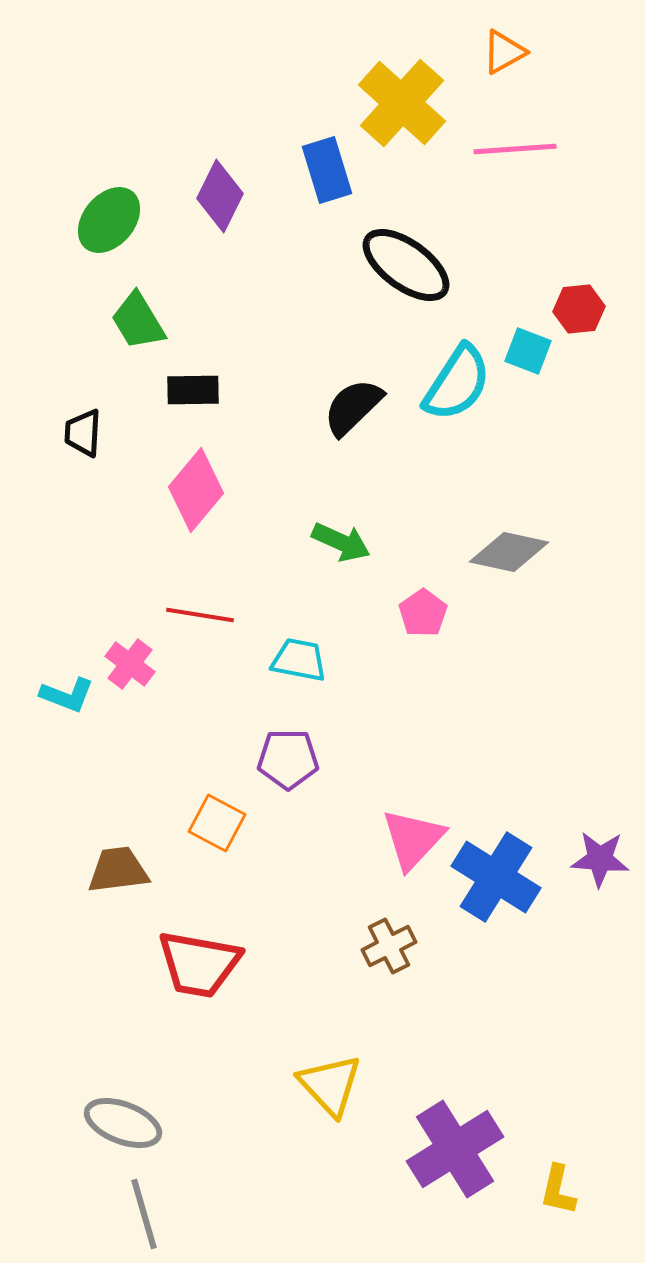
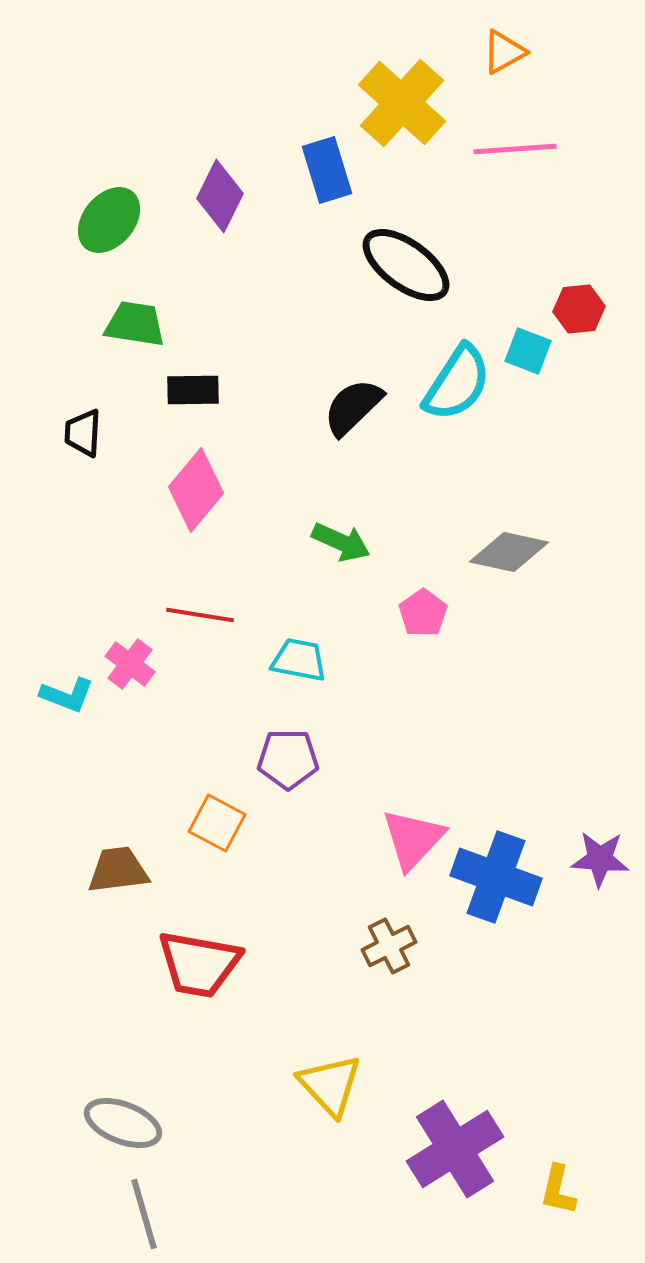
green trapezoid: moved 3 px left, 3 px down; rotated 130 degrees clockwise
blue cross: rotated 12 degrees counterclockwise
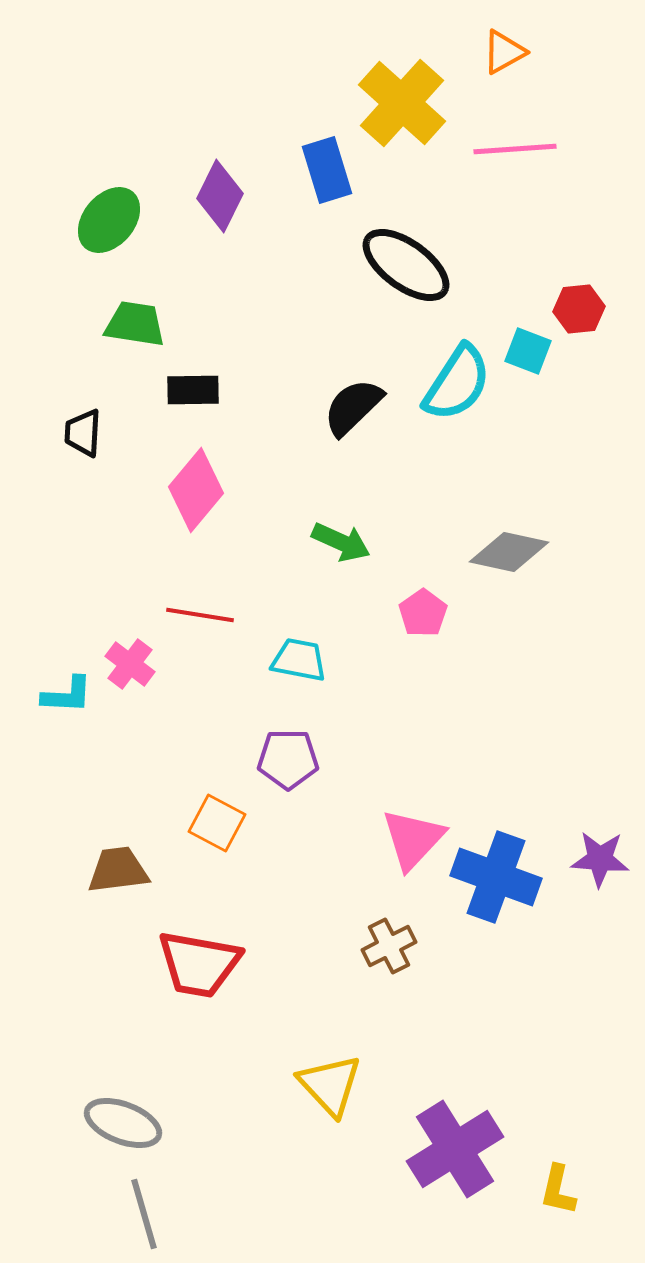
cyan L-shape: rotated 18 degrees counterclockwise
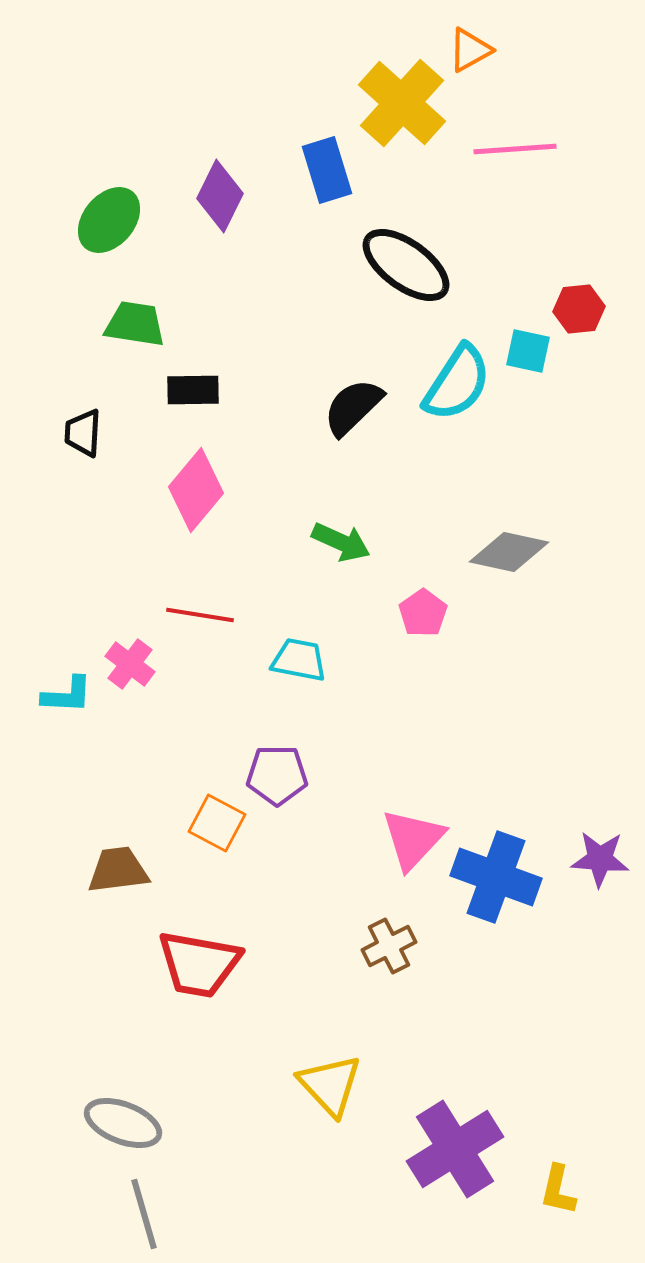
orange triangle: moved 34 px left, 2 px up
cyan square: rotated 9 degrees counterclockwise
purple pentagon: moved 11 px left, 16 px down
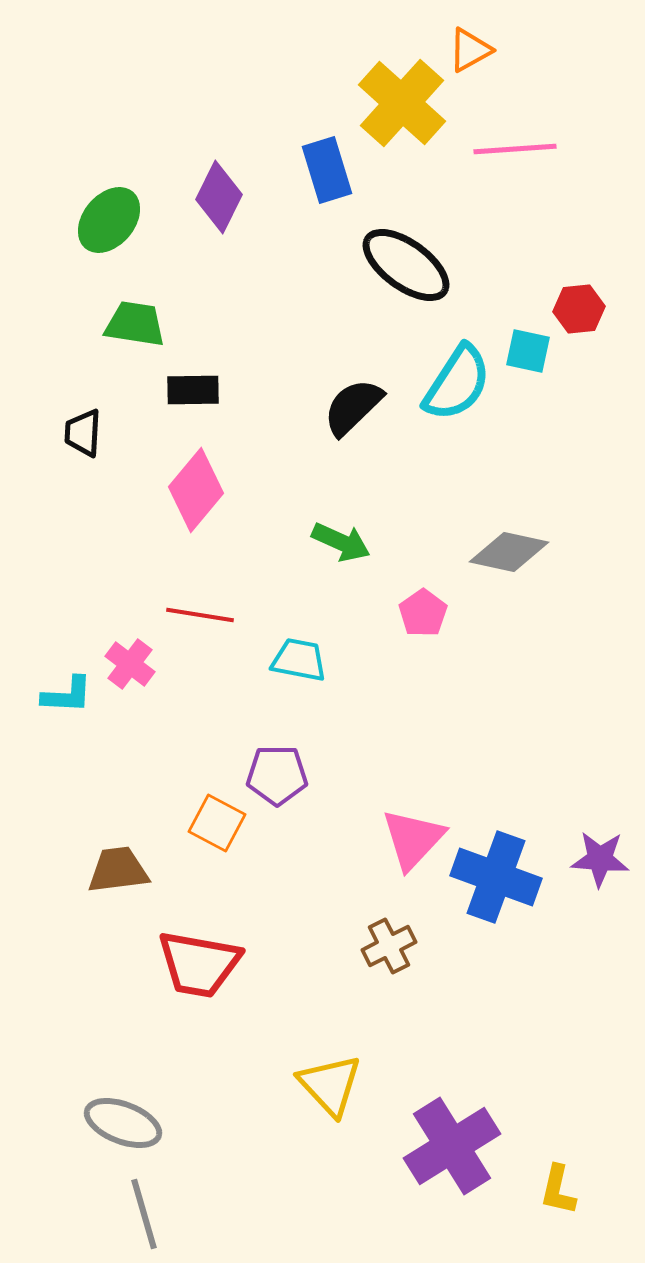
purple diamond: moved 1 px left, 1 px down
purple cross: moved 3 px left, 3 px up
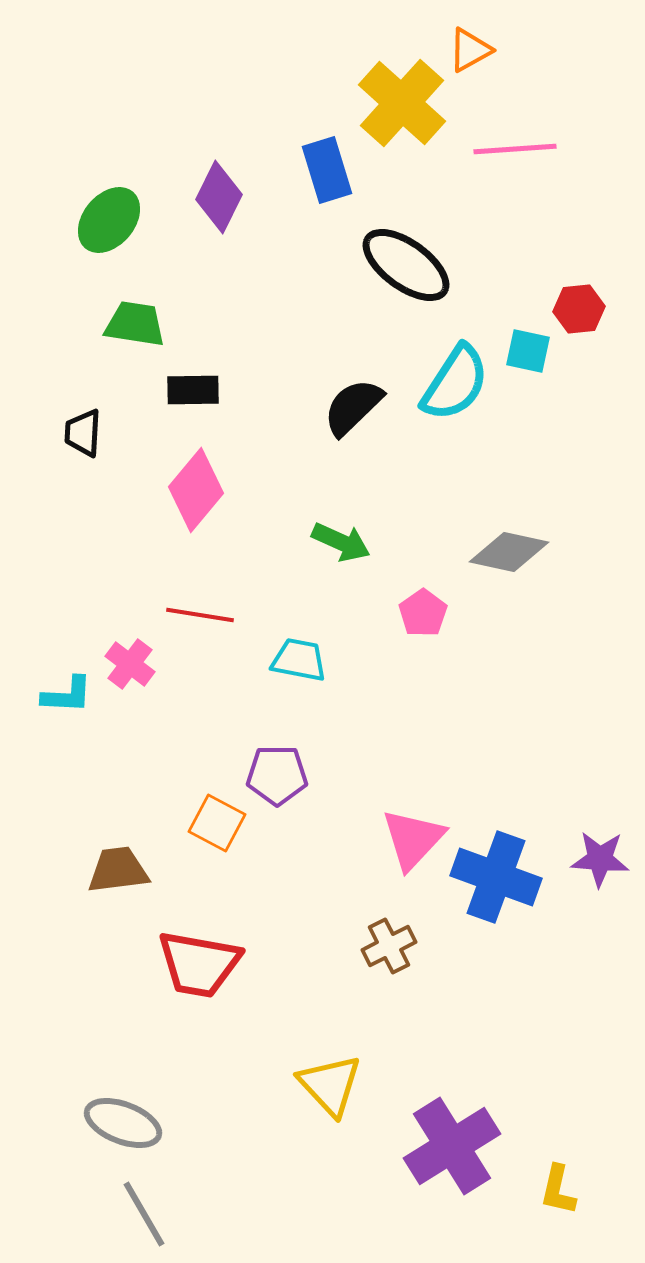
cyan semicircle: moved 2 px left
gray line: rotated 14 degrees counterclockwise
